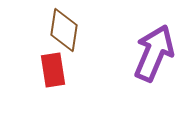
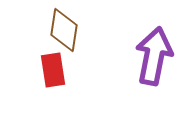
purple arrow: moved 3 px down; rotated 12 degrees counterclockwise
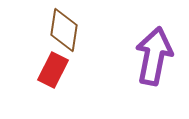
red rectangle: rotated 36 degrees clockwise
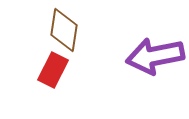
purple arrow: moved 1 px right; rotated 112 degrees counterclockwise
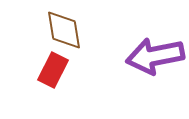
brown diamond: rotated 18 degrees counterclockwise
